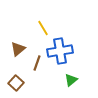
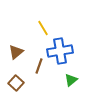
brown triangle: moved 2 px left, 3 px down
brown line: moved 2 px right, 3 px down
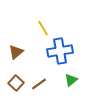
brown line: moved 18 px down; rotated 35 degrees clockwise
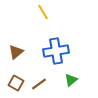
yellow line: moved 16 px up
blue cross: moved 4 px left
brown square: rotated 14 degrees counterclockwise
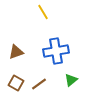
brown triangle: rotated 21 degrees clockwise
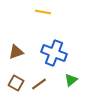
yellow line: rotated 49 degrees counterclockwise
blue cross: moved 2 px left, 2 px down; rotated 30 degrees clockwise
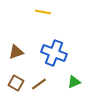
green triangle: moved 3 px right, 2 px down; rotated 16 degrees clockwise
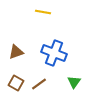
green triangle: rotated 32 degrees counterclockwise
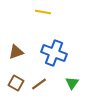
green triangle: moved 2 px left, 1 px down
